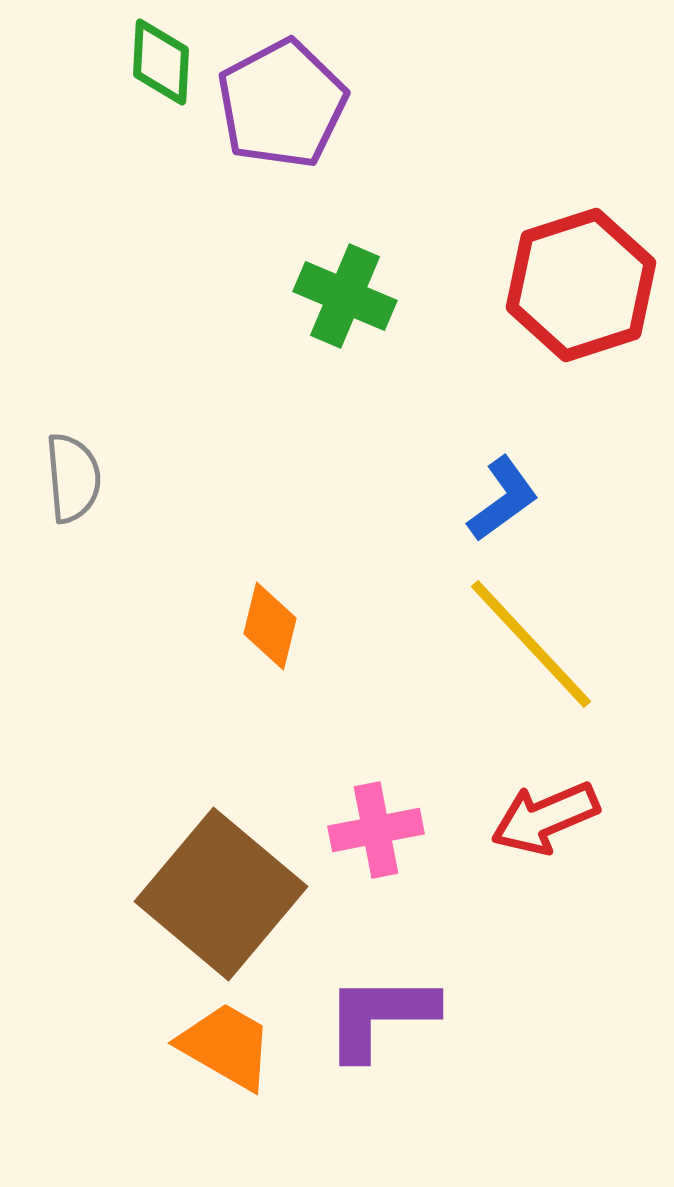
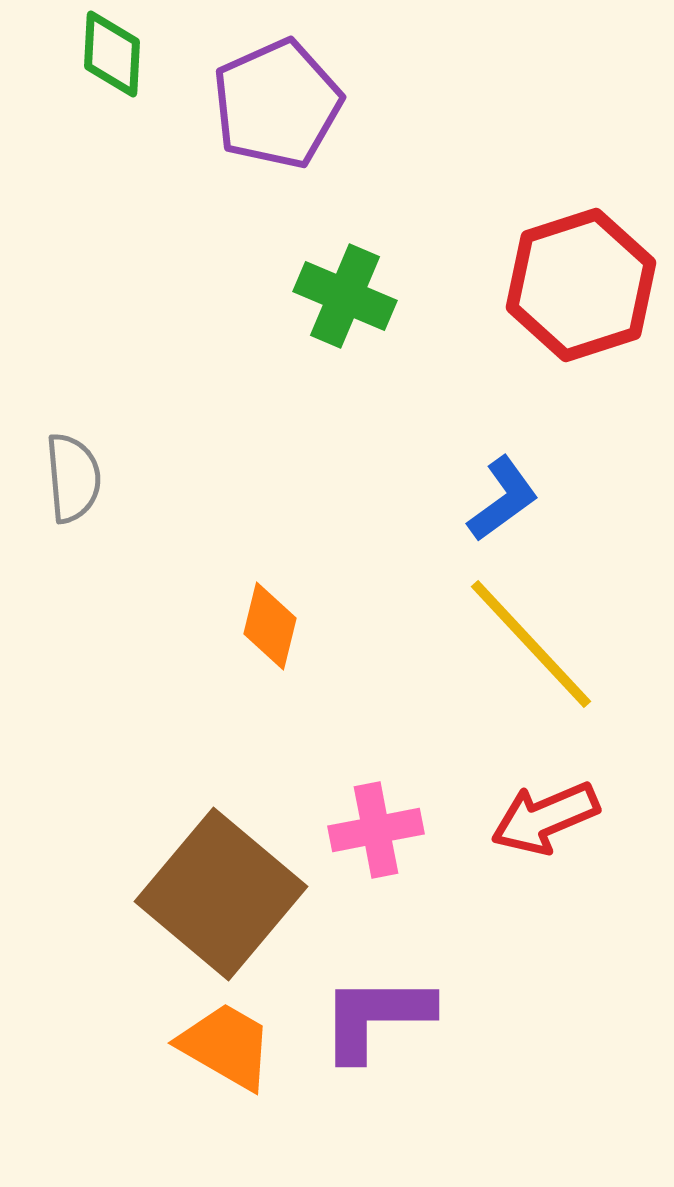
green diamond: moved 49 px left, 8 px up
purple pentagon: moved 5 px left; rotated 4 degrees clockwise
purple L-shape: moved 4 px left, 1 px down
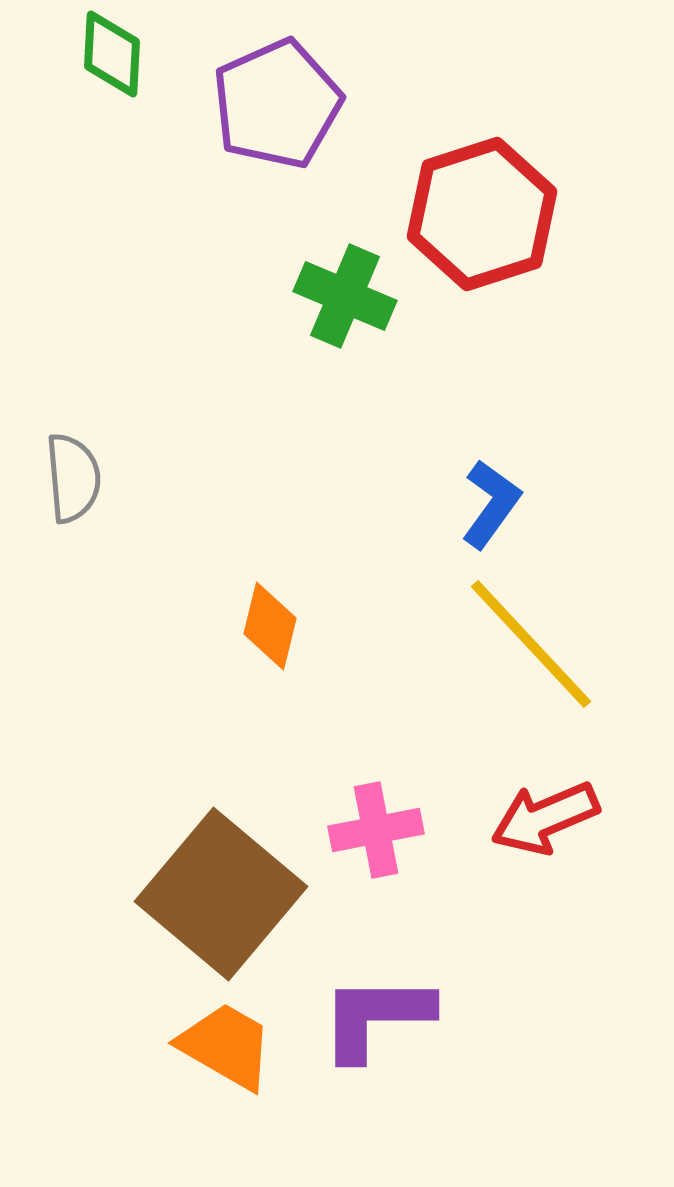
red hexagon: moved 99 px left, 71 px up
blue L-shape: moved 12 px left, 5 px down; rotated 18 degrees counterclockwise
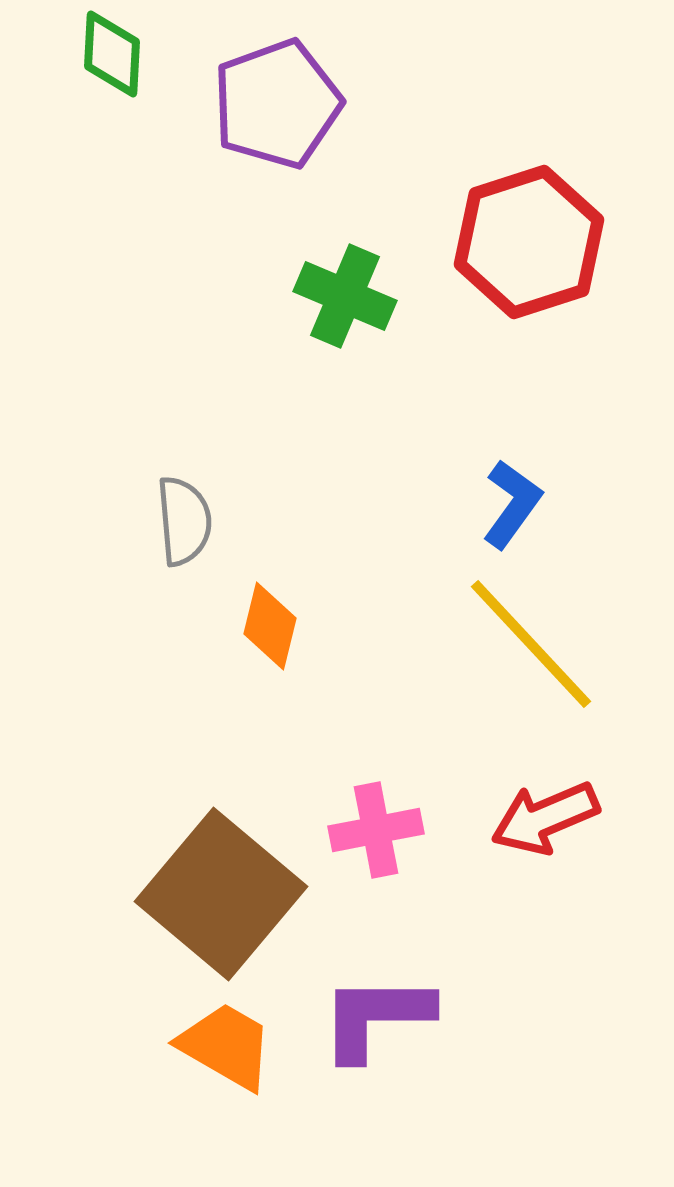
purple pentagon: rotated 4 degrees clockwise
red hexagon: moved 47 px right, 28 px down
gray semicircle: moved 111 px right, 43 px down
blue L-shape: moved 21 px right
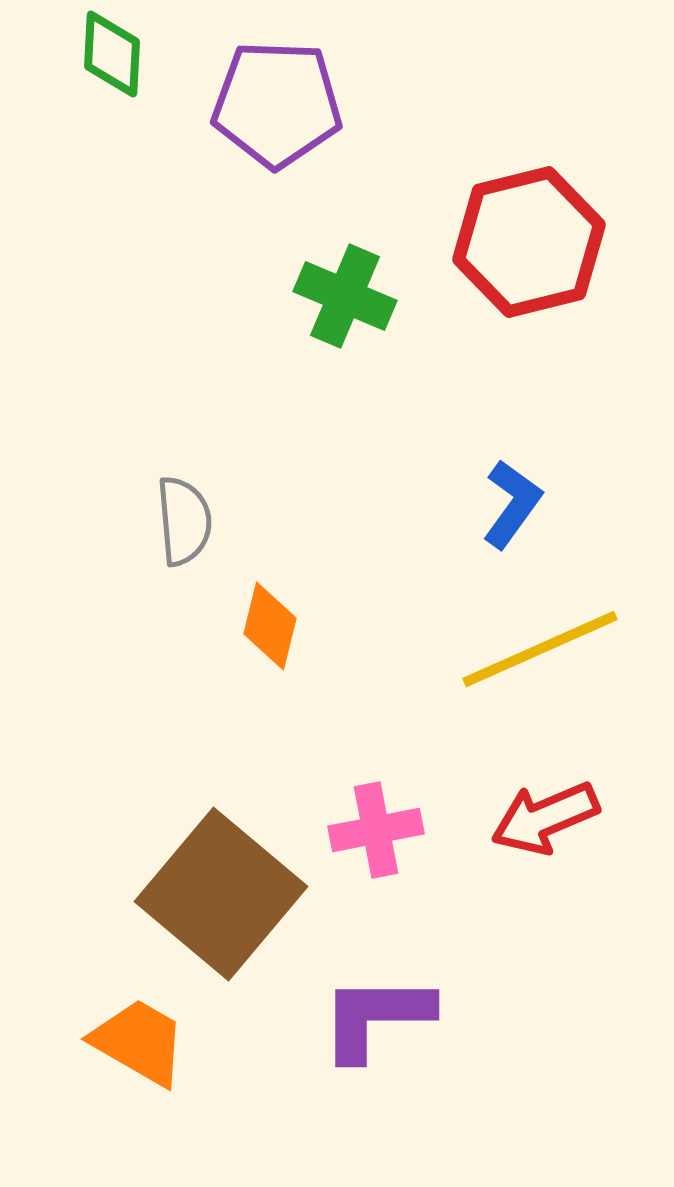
purple pentagon: rotated 22 degrees clockwise
red hexagon: rotated 4 degrees clockwise
yellow line: moved 9 px right, 5 px down; rotated 71 degrees counterclockwise
orange trapezoid: moved 87 px left, 4 px up
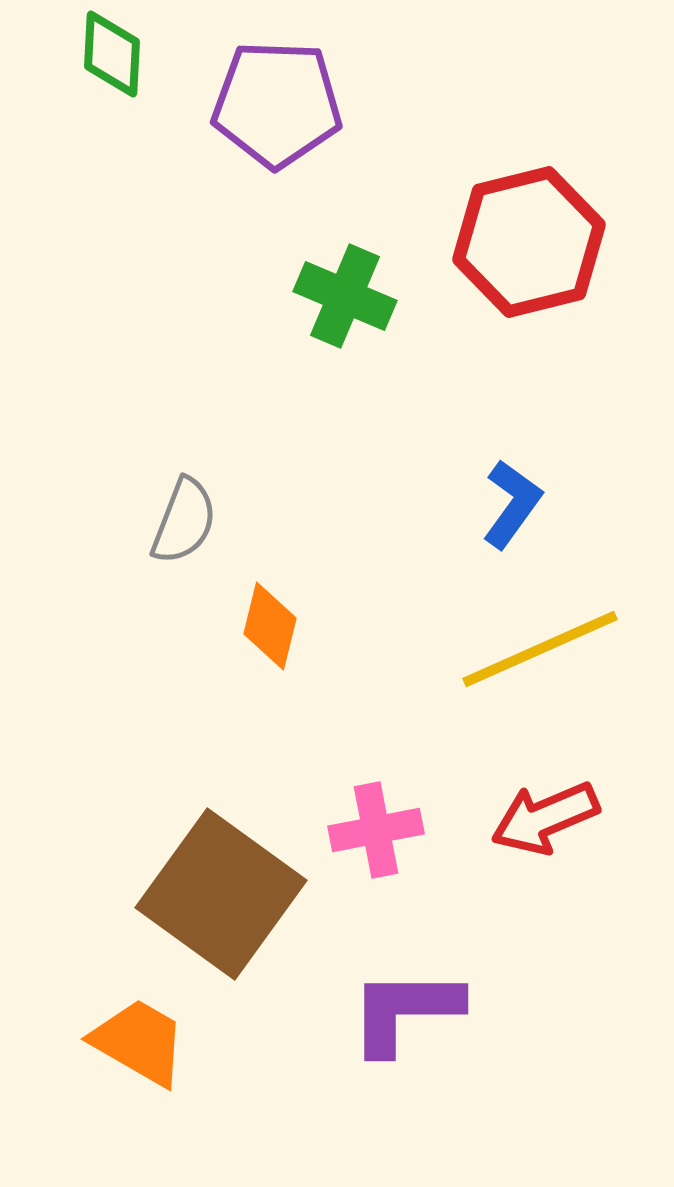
gray semicircle: rotated 26 degrees clockwise
brown square: rotated 4 degrees counterclockwise
purple L-shape: moved 29 px right, 6 px up
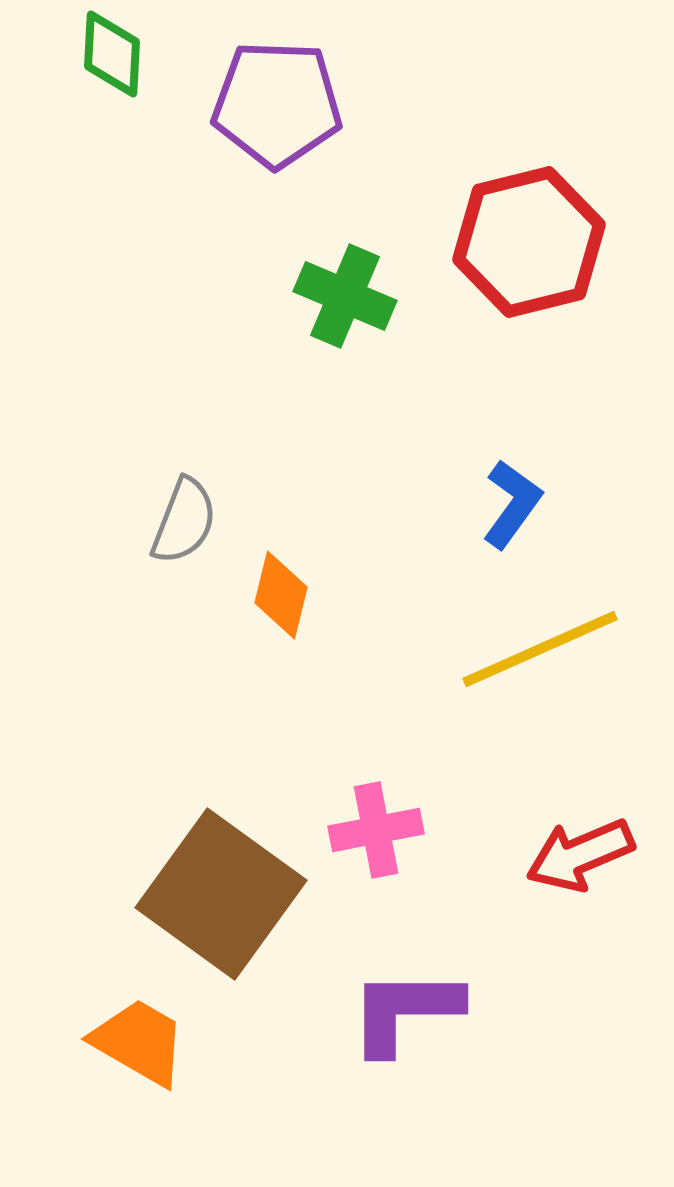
orange diamond: moved 11 px right, 31 px up
red arrow: moved 35 px right, 37 px down
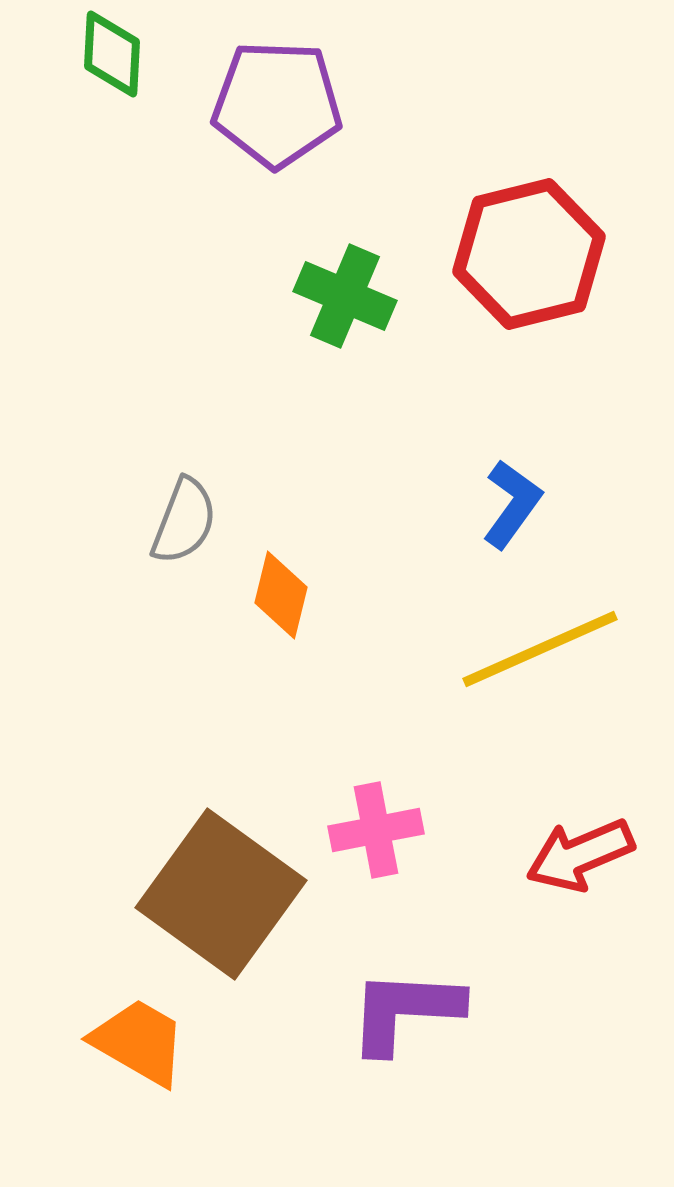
red hexagon: moved 12 px down
purple L-shape: rotated 3 degrees clockwise
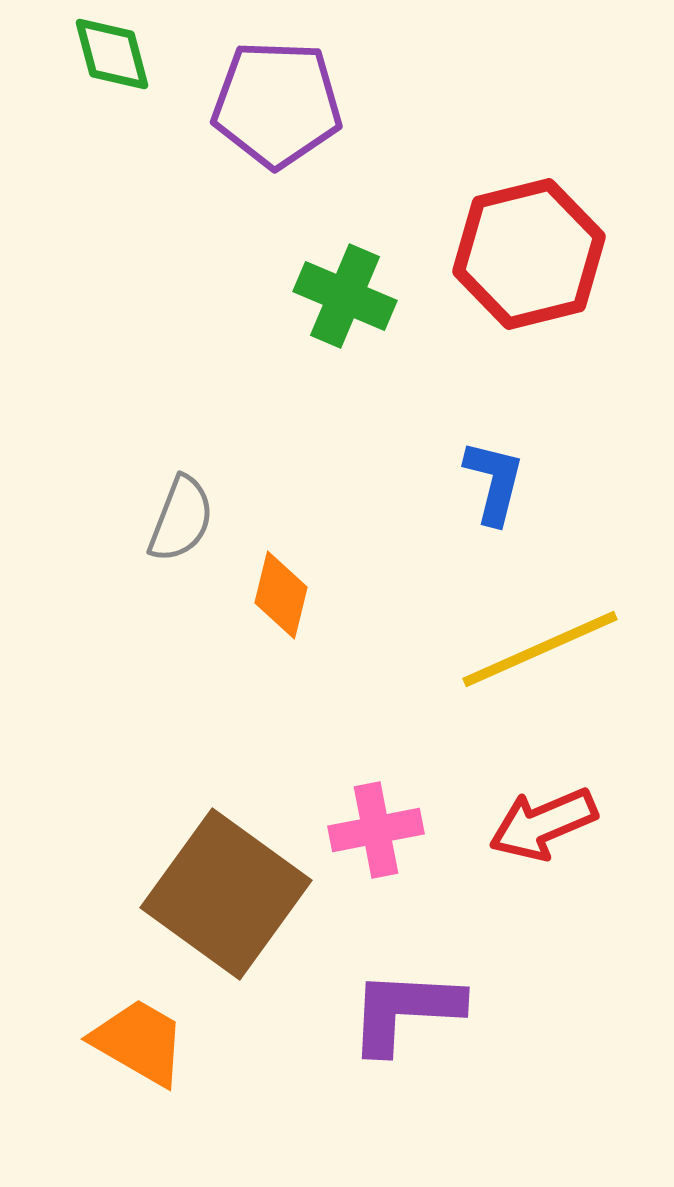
green diamond: rotated 18 degrees counterclockwise
blue L-shape: moved 18 px left, 22 px up; rotated 22 degrees counterclockwise
gray semicircle: moved 3 px left, 2 px up
red arrow: moved 37 px left, 31 px up
brown square: moved 5 px right
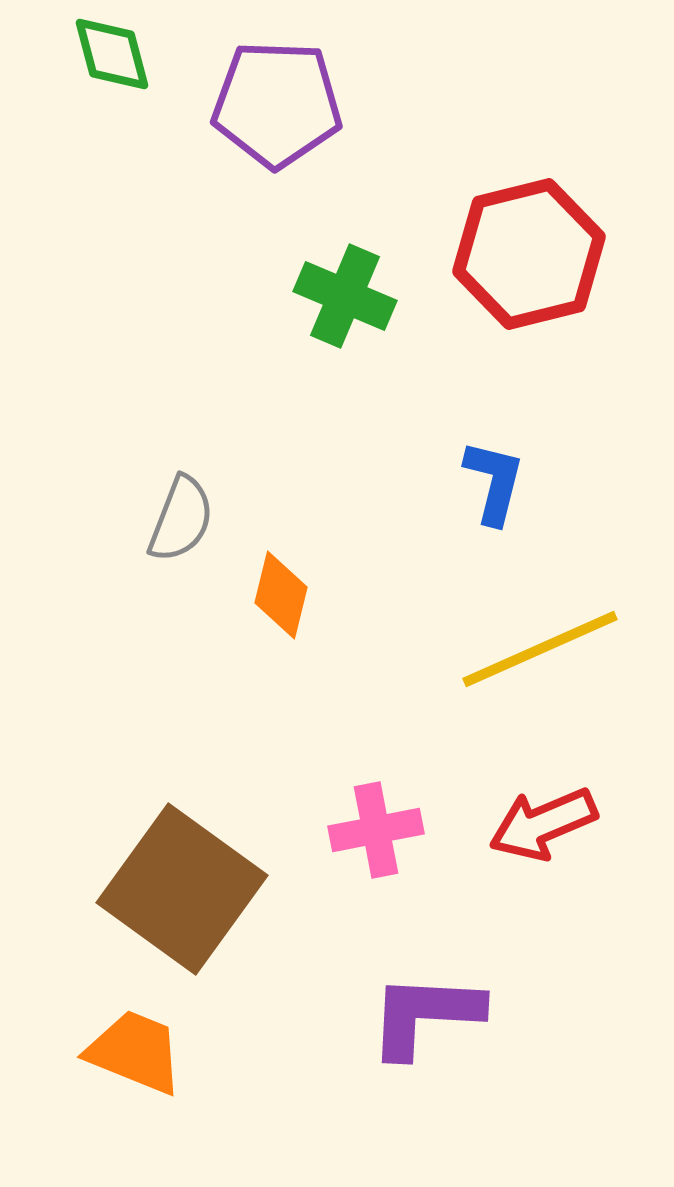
brown square: moved 44 px left, 5 px up
purple L-shape: moved 20 px right, 4 px down
orange trapezoid: moved 4 px left, 10 px down; rotated 8 degrees counterclockwise
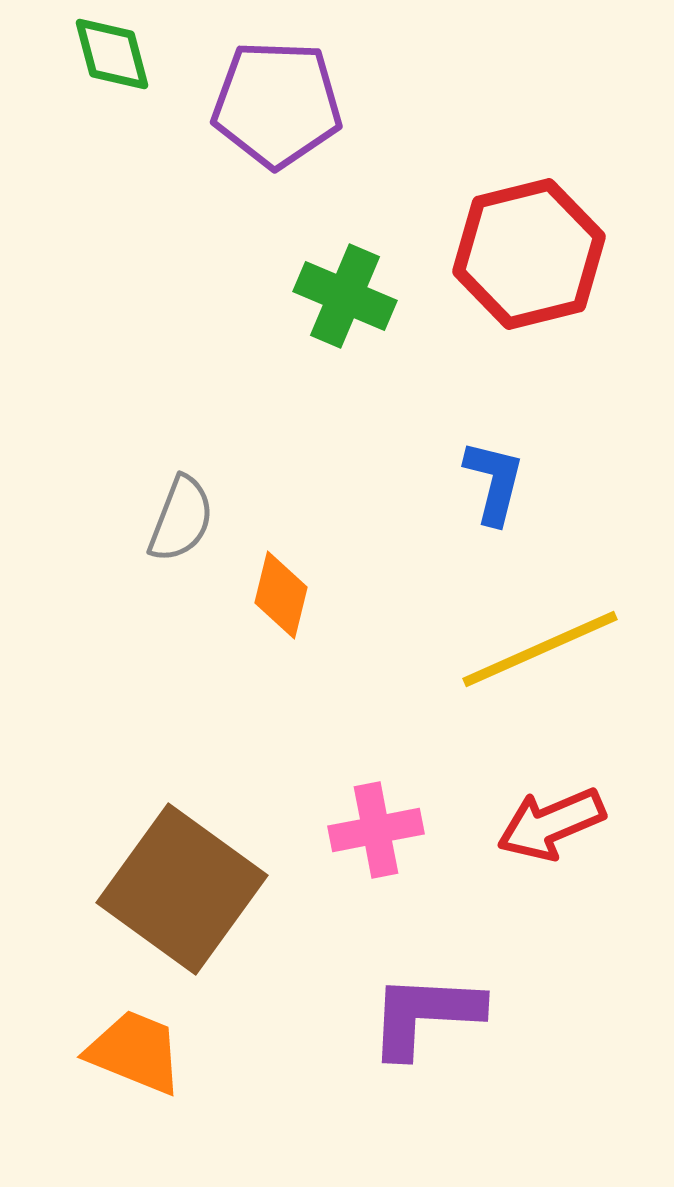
red arrow: moved 8 px right
